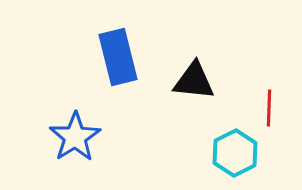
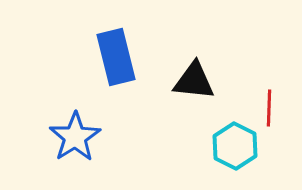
blue rectangle: moved 2 px left
cyan hexagon: moved 7 px up; rotated 6 degrees counterclockwise
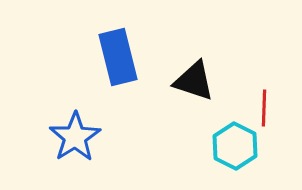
blue rectangle: moved 2 px right
black triangle: rotated 12 degrees clockwise
red line: moved 5 px left
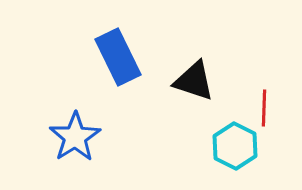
blue rectangle: rotated 12 degrees counterclockwise
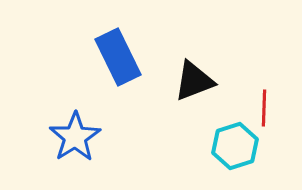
black triangle: rotated 39 degrees counterclockwise
cyan hexagon: rotated 15 degrees clockwise
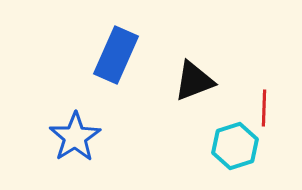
blue rectangle: moved 2 px left, 2 px up; rotated 50 degrees clockwise
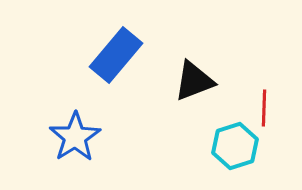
blue rectangle: rotated 16 degrees clockwise
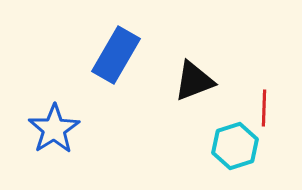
blue rectangle: rotated 10 degrees counterclockwise
blue star: moved 21 px left, 8 px up
